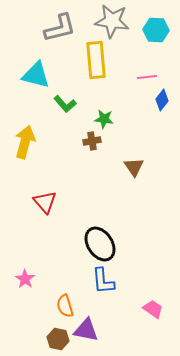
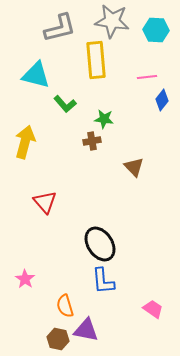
brown triangle: rotated 10 degrees counterclockwise
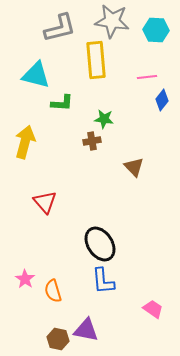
green L-shape: moved 3 px left, 1 px up; rotated 45 degrees counterclockwise
orange semicircle: moved 12 px left, 15 px up
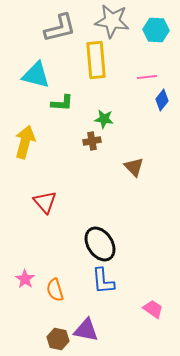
orange semicircle: moved 2 px right, 1 px up
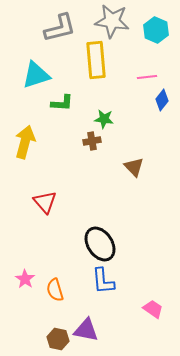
cyan hexagon: rotated 20 degrees clockwise
cyan triangle: rotated 32 degrees counterclockwise
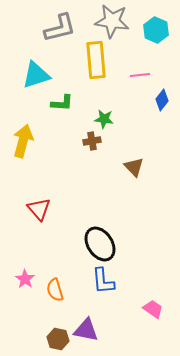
pink line: moved 7 px left, 2 px up
yellow arrow: moved 2 px left, 1 px up
red triangle: moved 6 px left, 7 px down
